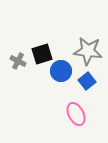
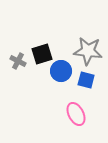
blue square: moved 1 px left, 1 px up; rotated 36 degrees counterclockwise
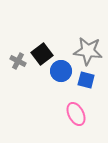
black square: rotated 20 degrees counterclockwise
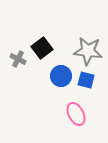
black square: moved 6 px up
gray cross: moved 2 px up
blue circle: moved 5 px down
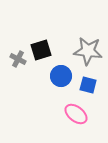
black square: moved 1 px left, 2 px down; rotated 20 degrees clockwise
blue square: moved 2 px right, 5 px down
pink ellipse: rotated 25 degrees counterclockwise
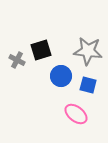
gray cross: moved 1 px left, 1 px down
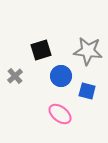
gray cross: moved 2 px left, 16 px down; rotated 21 degrees clockwise
blue square: moved 1 px left, 6 px down
pink ellipse: moved 16 px left
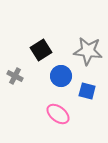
black square: rotated 15 degrees counterclockwise
gray cross: rotated 21 degrees counterclockwise
pink ellipse: moved 2 px left
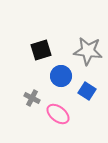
black square: rotated 15 degrees clockwise
gray cross: moved 17 px right, 22 px down
blue square: rotated 18 degrees clockwise
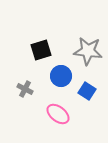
gray cross: moved 7 px left, 9 px up
